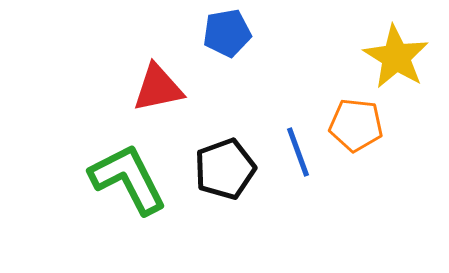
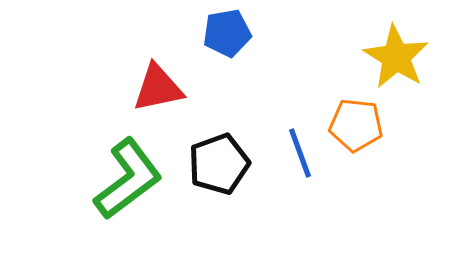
blue line: moved 2 px right, 1 px down
black pentagon: moved 6 px left, 5 px up
green L-shape: rotated 80 degrees clockwise
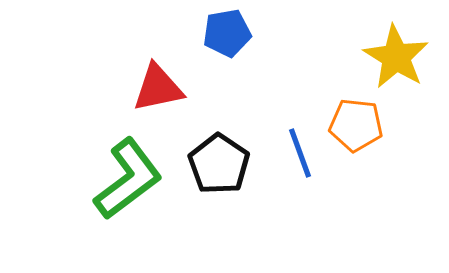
black pentagon: rotated 18 degrees counterclockwise
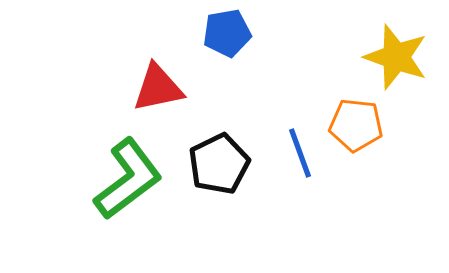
yellow star: rotated 12 degrees counterclockwise
black pentagon: rotated 12 degrees clockwise
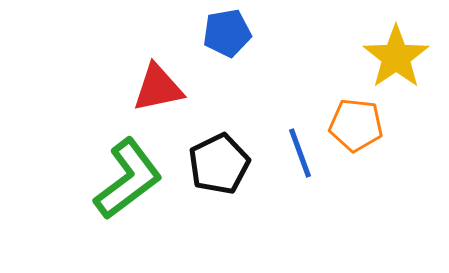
yellow star: rotated 18 degrees clockwise
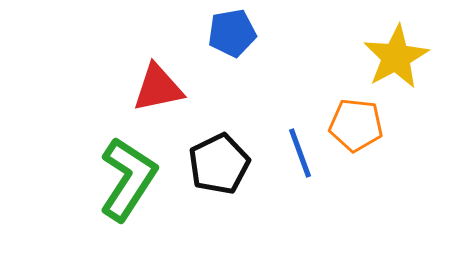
blue pentagon: moved 5 px right
yellow star: rotated 6 degrees clockwise
green L-shape: rotated 20 degrees counterclockwise
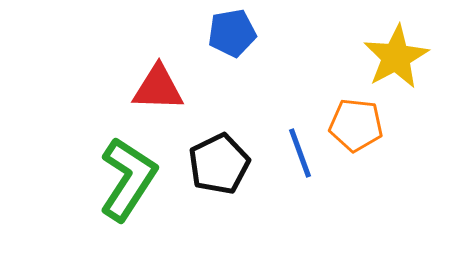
red triangle: rotated 14 degrees clockwise
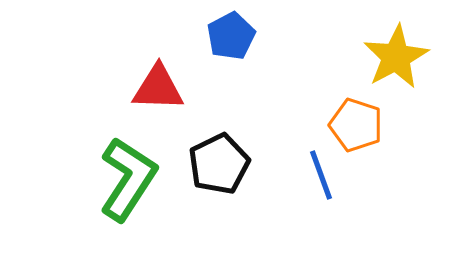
blue pentagon: moved 1 px left, 3 px down; rotated 18 degrees counterclockwise
orange pentagon: rotated 12 degrees clockwise
blue line: moved 21 px right, 22 px down
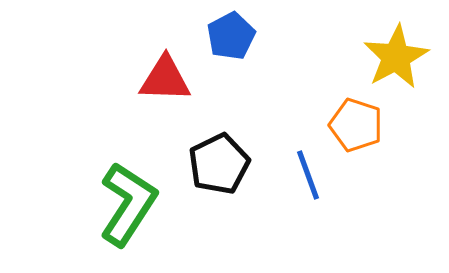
red triangle: moved 7 px right, 9 px up
blue line: moved 13 px left
green L-shape: moved 25 px down
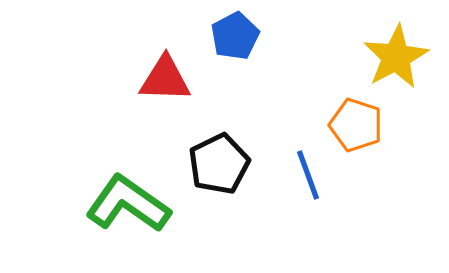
blue pentagon: moved 4 px right
green L-shape: rotated 88 degrees counterclockwise
